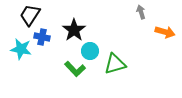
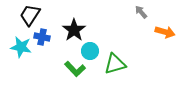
gray arrow: rotated 24 degrees counterclockwise
cyan star: moved 2 px up
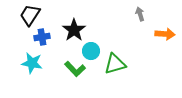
gray arrow: moved 1 px left, 2 px down; rotated 24 degrees clockwise
orange arrow: moved 2 px down; rotated 12 degrees counterclockwise
blue cross: rotated 21 degrees counterclockwise
cyan star: moved 11 px right, 16 px down
cyan circle: moved 1 px right
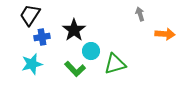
cyan star: moved 1 px down; rotated 25 degrees counterclockwise
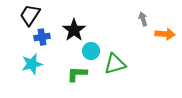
gray arrow: moved 3 px right, 5 px down
green L-shape: moved 2 px right, 5 px down; rotated 135 degrees clockwise
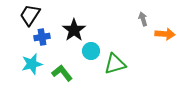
green L-shape: moved 15 px left, 1 px up; rotated 50 degrees clockwise
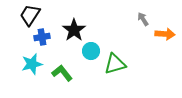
gray arrow: rotated 16 degrees counterclockwise
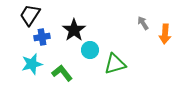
gray arrow: moved 4 px down
orange arrow: rotated 90 degrees clockwise
cyan circle: moved 1 px left, 1 px up
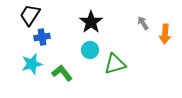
black star: moved 17 px right, 8 px up
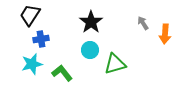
blue cross: moved 1 px left, 2 px down
